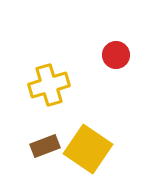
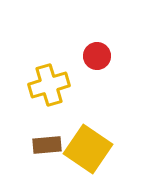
red circle: moved 19 px left, 1 px down
brown rectangle: moved 2 px right, 1 px up; rotated 16 degrees clockwise
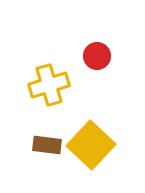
brown rectangle: rotated 12 degrees clockwise
yellow square: moved 3 px right, 4 px up; rotated 9 degrees clockwise
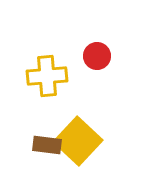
yellow cross: moved 2 px left, 9 px up; rotated 12 degrees clockwise
yellow square: moved 13 px left, 4 px up
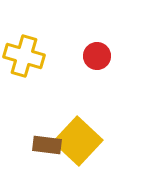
yellow cross: moved 23 px left, 20 px up; rotated 21 degrees clockwise
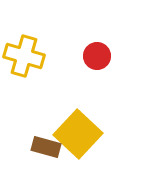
yellow square: moved 7 px up
brown rectangle: moved 1 px left, 2 px down; rotated 8 degrees clockwise
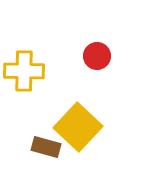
yellow cross: moved 15 px down; rotated 15 degrees counterclockwise
yellow square: moved 7 px up
